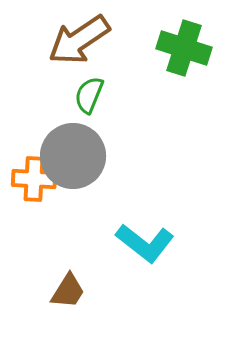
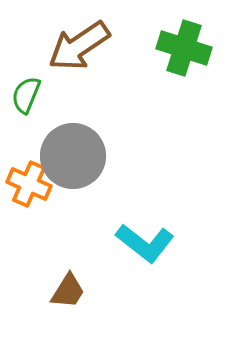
brown arrow: moved 6 px down
green semicircle: moved 63 px left
orange cross: moved 5 px left, 5 px down; rotated 21 degrees clockwise
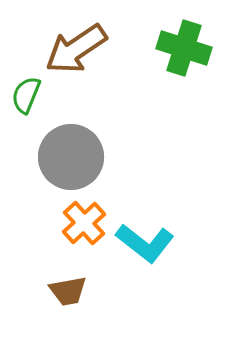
brown arrow: moved 3 px left, 3 px down
gray circle: moved 2 px left, 1 px down
orange cross: moved 55 px right, 39 px down; rotated 24 degrees clockwise
brown trapezoid: rotated 48 degrees clockwise
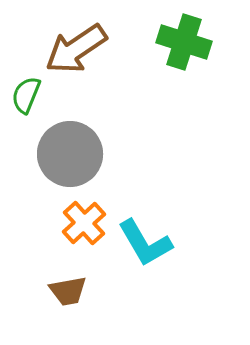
green cross: moved 6 px up
gray circle: moved 1 px left, 3 px up
cyan L-shape: rotated 22 degrees clockwise
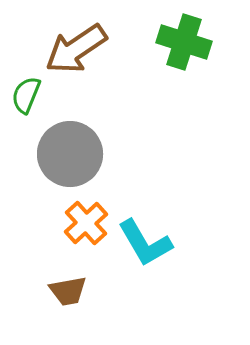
orange cross: moved 2 px right
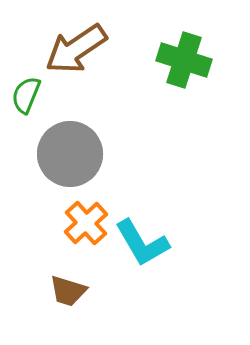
green cross: moved 18 px down
cyan L-shape: moved 3 px left
brown trapezoid: rotated 27 degrees clockwise
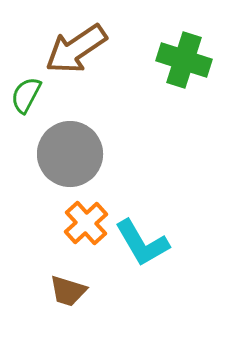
green semicircle: rotated 6 degrees clockwise
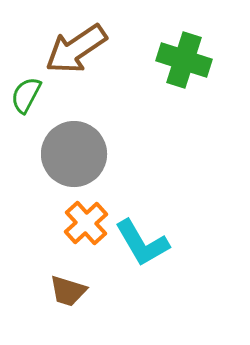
gray circle: moved 4 px right
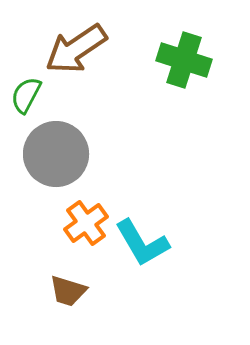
gray circle: moved 18 px left
orange cross: rotated 6 degrees clockwise
